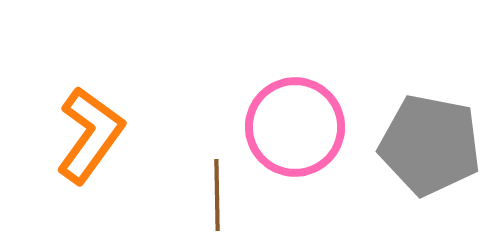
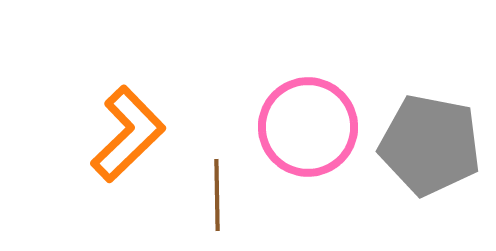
pink circle: moved 13 px right
orange L-shape: moved 38 px right, 1 px up; rotated 10 degrees clockwise
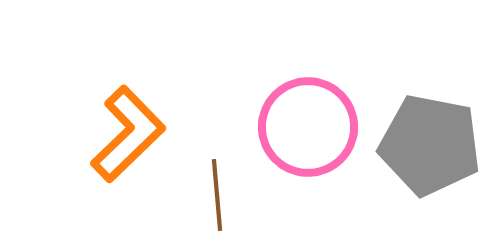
brown line: rotated 4 degrees counterclockwise
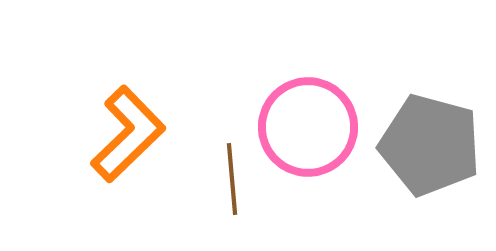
gray pentagon: rotated 4 degrees clockwise
brown line: moved 15 px right, 16 px up
